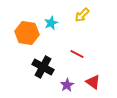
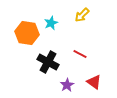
red line: moved 3 px right
black cross: moved 5 px right, 5 px up
red triangle: moved 1 px right
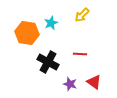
red line: rotated 24 degrees counterclockwise
purple star: moved 3 px right, 1 px up; rotated 24 degrees counterclockwise
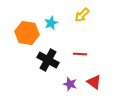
black cross: moved 2 px up
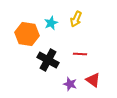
yellow arrow: moved 6 px left, 4 px down; rotated 21 degrees counterclockwise
orange hexagon: moved 1 px down
red triangle: moved 1 px left, 2 px up
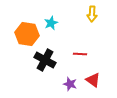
yellow arrow: moved 16 px right, 5 px up; rotated 21 degrees counterclockwise
black cross: moved 3 px left
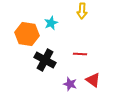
yellow arrow: moved 10 px left, 3 px up
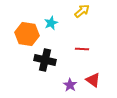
yellow arrow: rotated 133 degrees counterclockwise
red line: moved 2 px right, 5 px up
black cross: rotated 15 degrees counterclockwise
purple star: moved 1 px down; rotated 16 degrees clockwise
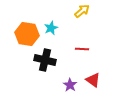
cyan star: moved 5 px down
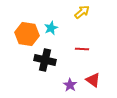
yellow arrow: moved 1 px down
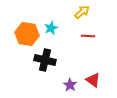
red line: moved 6 px right, 13 px up
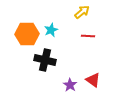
cyan star: moved 2 px down
orange hexagon: rotated 10 degrees counterclockwise
